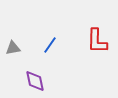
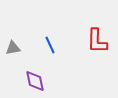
blue line: rotated 60 degrees counterclockwise
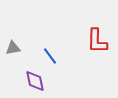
blue line: moved 11 px down; rotated 12 degrees counterclockwise
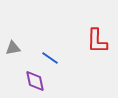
blue line: moved 2 px down; rotated 18 degrees counterclockwise
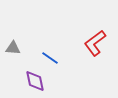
red L-shape: moved 2 px left, 2 px down; rotated 52 degrees clockwise
gray triangle: rotated 14 degrees clockwise
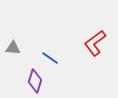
purple diamond: rotated 30 degrees clockwise
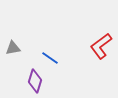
red L-shape: moved 6 px right, 3 px down
gray triangle: rotated 14 degrees counterclockwise
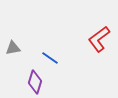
red L-shape: moved 2 px left, 7 px up
purple diamond: moved 1 px down
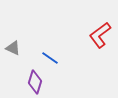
red L-shape: moved 1 px right, 4 px up
gray triangle: rotated 35 degrees clockwise
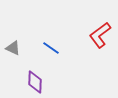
blue line: moved 1 px right, 10 px up
purple diamond: rotated 15 degrees counterclockwise
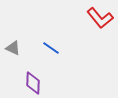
red L-shape: moved 17 px up; rotated 92 degrees counterclockwise
purple diamond: moved 2 px left, 1 px down
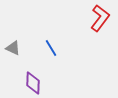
red L-shape: rotated 104 degrees counterclockwise
blue line: rotated 24 degrees clockwise
